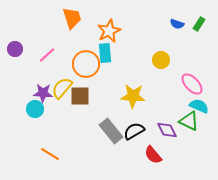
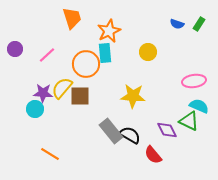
yellow circle: moved 13 px left, 8 px up
pink ellipse: moved 2 px right, 3 px up; rotated 55 degrees counterclockwise
black semicircle: moved 4 px left, 4 px down; rotated 60 degrees clockwise
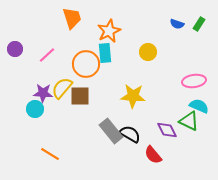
black semicircle: moved 1 px up
